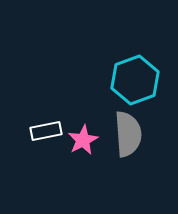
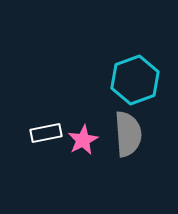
white rectangle: moved 2 px down
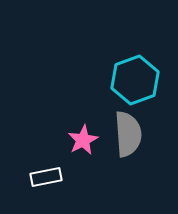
white rectangle: moved 44 px down
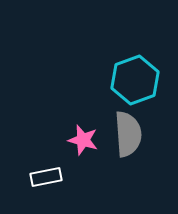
pink star: rotated 28 degrees counterclockwise
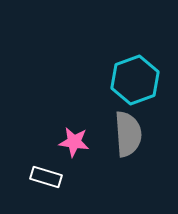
pink star: moved 9 px left, 2 px down; rotated 8 degrees counterclockwise
white rectangle: rotated 28 degrees clockwise
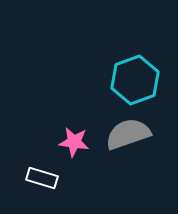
gray semicircle: rotated 105 degrees counterclockwise
white rectangle: moved 4 px left, 1 px down
